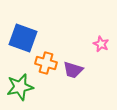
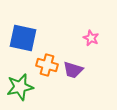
blue square: rotated 8 degrees counterclockwise
pink star: moved 10 px left, 6 px up
orange cross: moved 1 px right, 2 px down
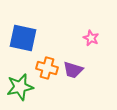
orange cross: moved 3 px down
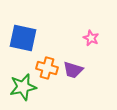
green star: moved 3 px right
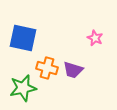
pink star: moved 4 px right
green star: moved 1 px down
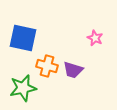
orange cross: moved 2 px up
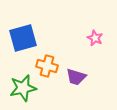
blue square: rotated 28 degrees counterclockwise
purple trapezoid: moved 3 px right, 7 px down
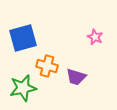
pink star: moved 1 px up
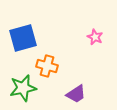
purple trapezoid: moved 17 px down; rotated 50 degrees counterclockwise
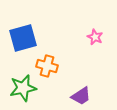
purple trapezoid: moved 5 px right, 2 px down
